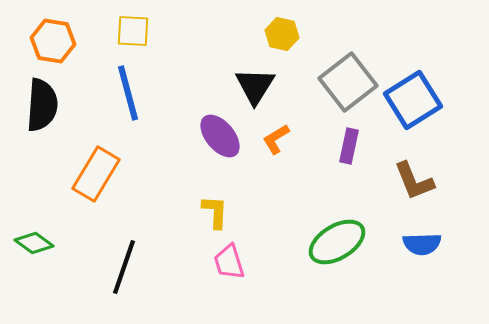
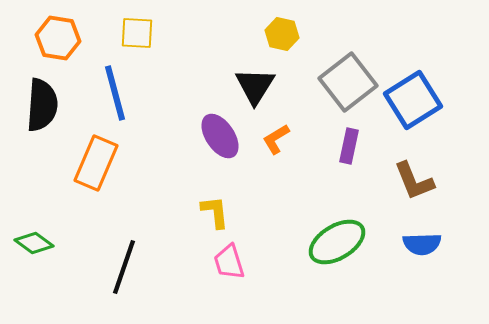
yellow square: moved 4 px right, 2 px down
orange hexagon: moved 5 px right, 3 px up
blue line: moved 13 px left
purple ellipse: rotated 6 degrees clockwise
orange rectangle: moved 11 px up; rotated 8 degrees counterclockwise
yellow L-shape: rotated 9 degrees counterclockwise
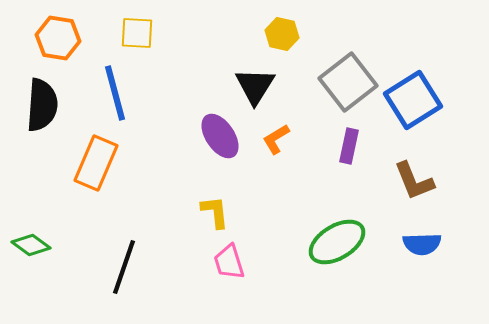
green diamond: moved 3 px left, 2 px down
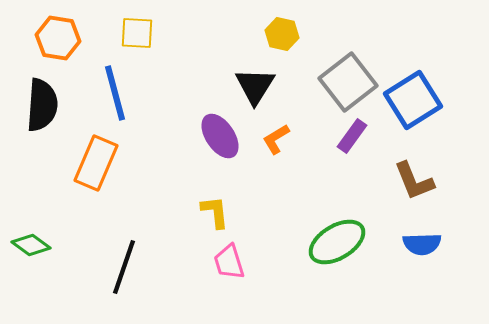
purple rectangle: moved 3 px right, 10 px up; rotated 24 degrees clockwise
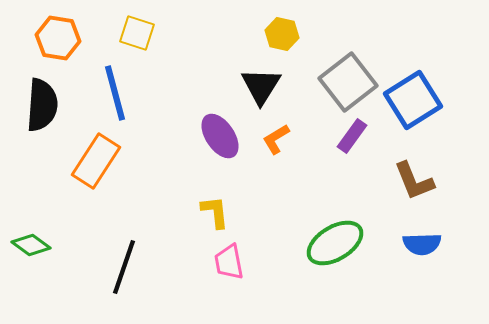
yellow square: rotated 15 degrees clockwise
black triangle: moved 6 px right
orange rectangle: moved 2 px up; rotated 10 degrees clockwise
green ellipse: moved 2 px left, 1 px down
pink trapezoid: rotated 6 degrees clockwise
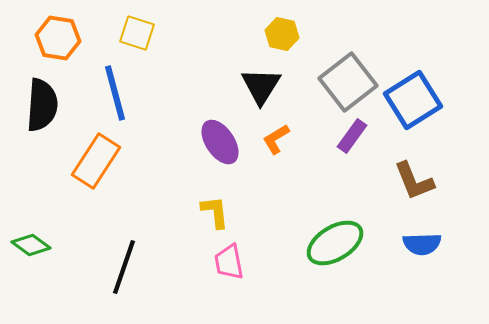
purple ellipse: moved 6 px down
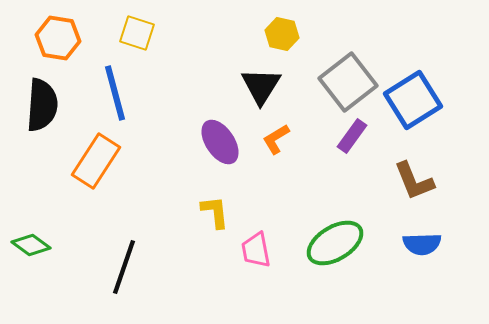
pink trapezoid: moved 27 px right, 12 px up
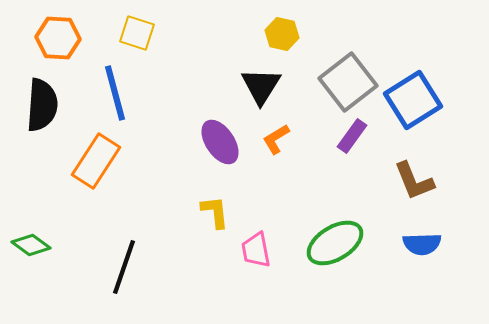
orange hexagon: rotated 6 degrees counterclockwise
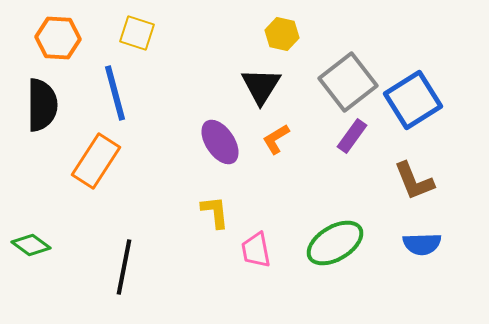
black semicircle: rotated 4 degrees counterclockwise
black line: rotated 8 degrees counterclockwise
